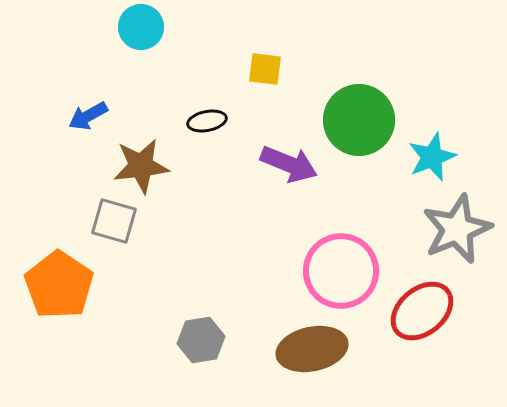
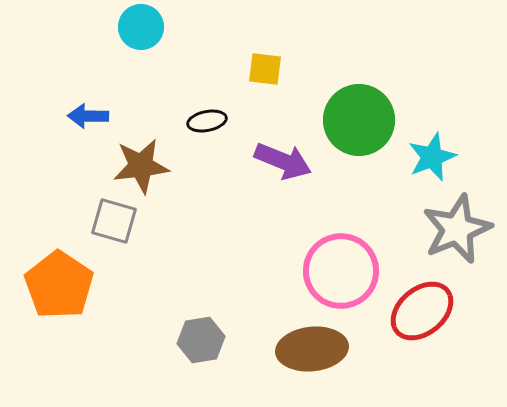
blue arrow: rotated 30 degrees clockwise
purple arrow: moved 6 px left, 3 px up
brown ellipse: rotated 6 degrees clockwise
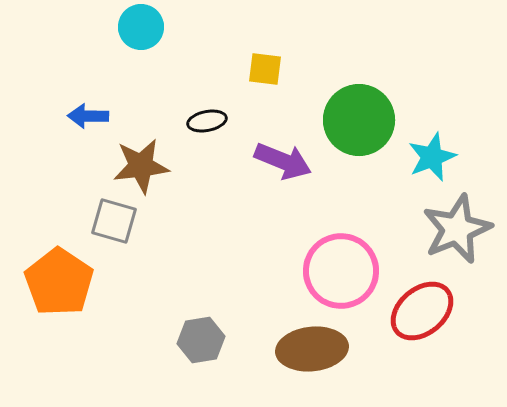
orange pentagon: moved 3 px up
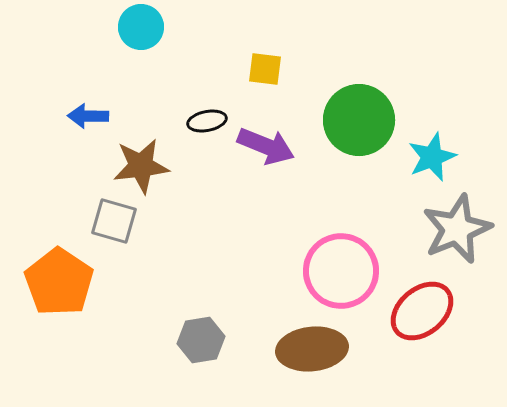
purple arrow: moved 17 px left, 15 px up
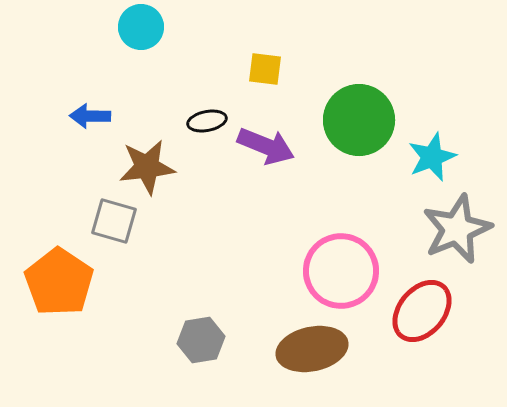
blue arrow: moved 2 px right
brown star: moved 6 px right, 1 px down
red ellipse: rotated 10 degrees counterclockwise
brown ellipse: rotated 6 degrees counterclockwise
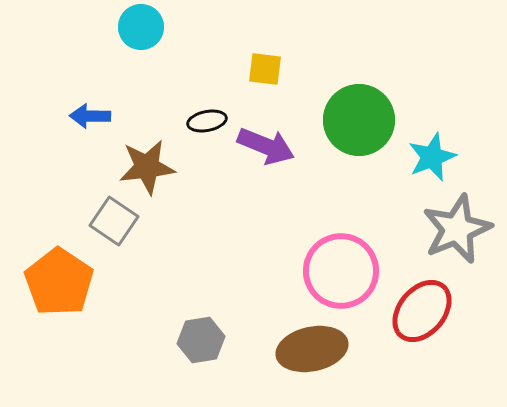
gray square: rotated 18 degrees clockwise
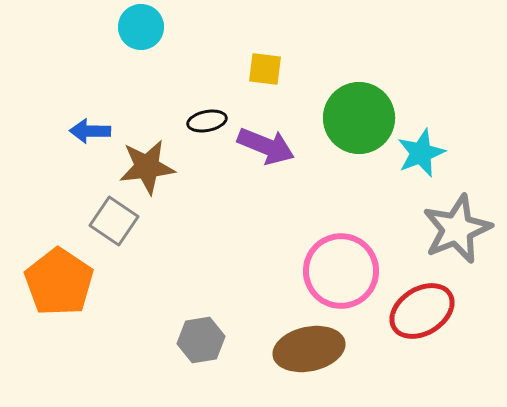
blue arrow: moved 15 px down
green circle: moved 2 px up
cyan star: moved 11 px left, 4 px up
red ellipse: rotated 18 degrees clockwise
brown ellipse: moved 3 px left
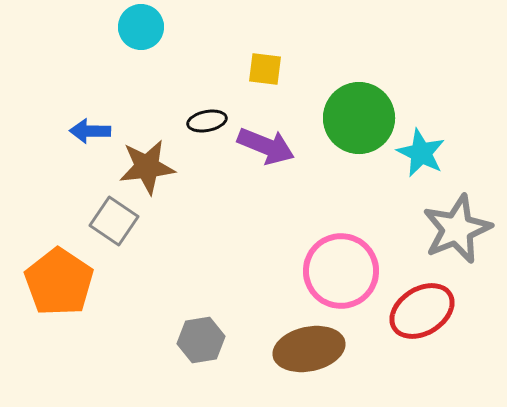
cyan star: rotated 24 degrees counterclockwise
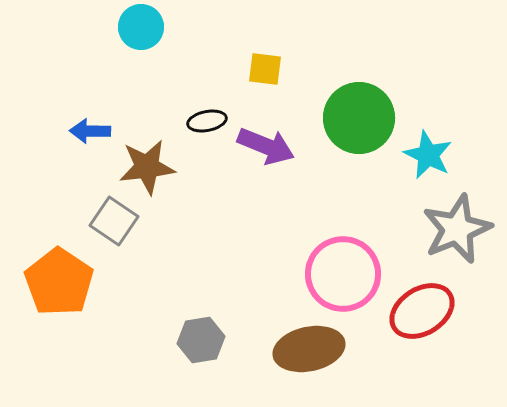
cyan star: moved 7 px right, 2 px down
pink circle: moved 2 px right, 3 px down
